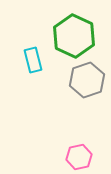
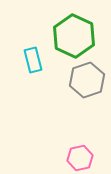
pink hexagon: moved 1 px right, 1 px down
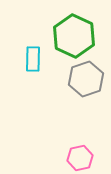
cyan rectangle: moved 1 px up; rotated 15 degrees clockwise
gray hexagon: moved 1 px left, 1 px up
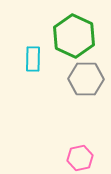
gray hexagon: rotated 20 degrees clockwise
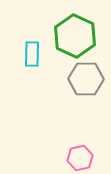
green hexagon: moved 1 px right
cyan rectangle: moved 1 px left, 5 px up
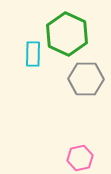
green hexagon: moved 8 px left, 2 px up
cyan rectangle: moved 1 px right
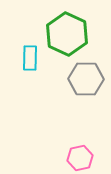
cyan rectangle: moved 3 px left, 4 px down
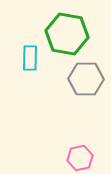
green hexagon: rotated 15 degrees counterclockwise
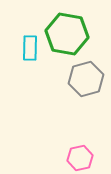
cyan rectangle: moved 10 px up
gray hexagon: rotated 16 degrees counterclockwise
